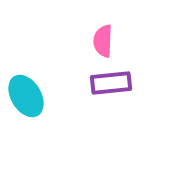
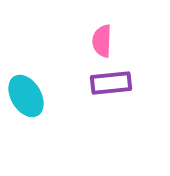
pink semicircle: moved 1 px left
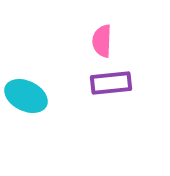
cyan ellipse: rotated 33 degrees counterclockwise
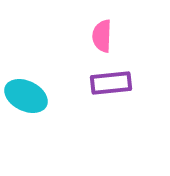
pink semicircle: moved 5 px up
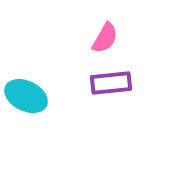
pink semicircle: moved 3 px right, 2 px down; rotated 152 degrees counterclockwise
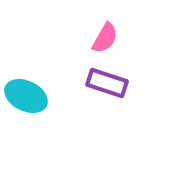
purple rectangle: moved 4 px left; rotated 24 degrees clockwise
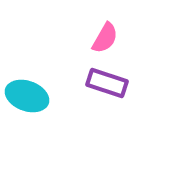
cyan ellipse: moved 1 px right; rotated 6 degrees counterclockwise
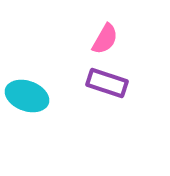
pink semicircle: moved 1 px down
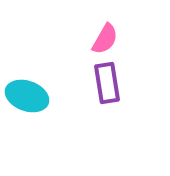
purple rectangle: rotated 63 degrees clockwise
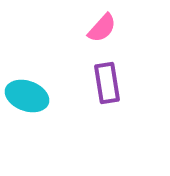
pink semicircle: moved 3 px left, 11 px up; rotated 12 degrees clockwise
